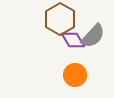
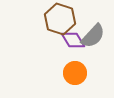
brown hexagon: rotated 12 degrees counterclockwise
orange circle: moved 2 px up
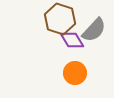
gray semicircle: moved 1 px right, 6 px up
purple diamond: moved 1 px left
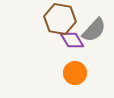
brown hexagon: rotated 8 degrees counterclockwise
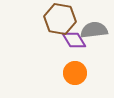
gray semicircle: rotated 140 degrees counterclockwise
purple diamond: moved 2 px right
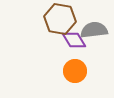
orange circle: moved 2 px up
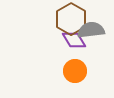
brown hexagon: moved 11 px right; rotated 20 degrees clockwise
gray semicircle: moved 3 px left
